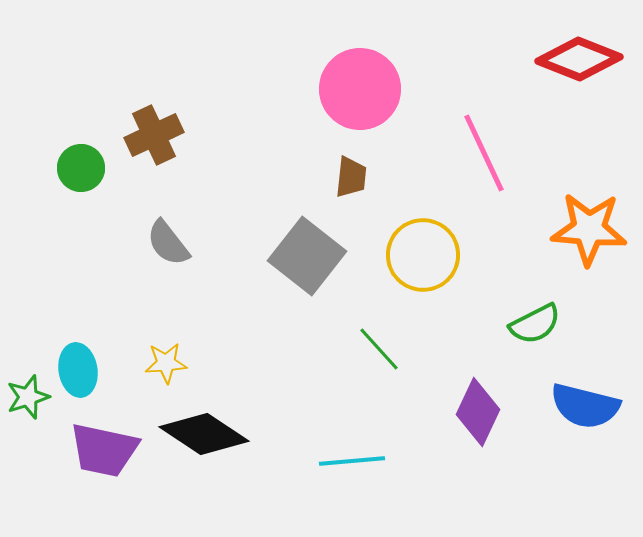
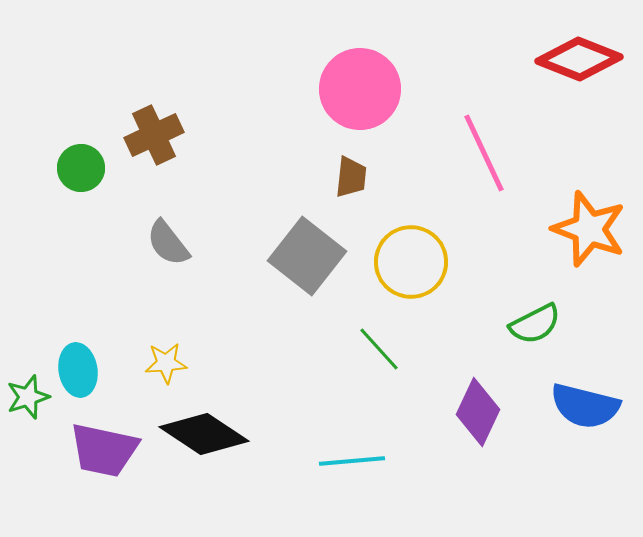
orange star: rotated 16 degrees clockwise
yellow circle: moved 12 px left, 7 px down
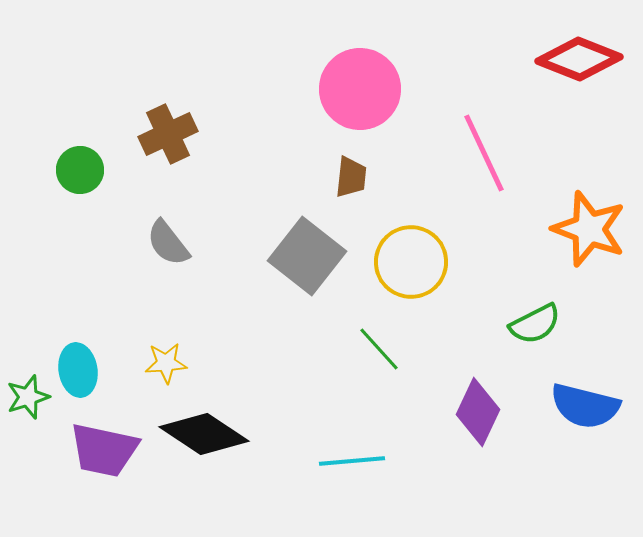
brown cross: moved 14 px right, 1 px up
green circle: moved 1 px left, 2 px down
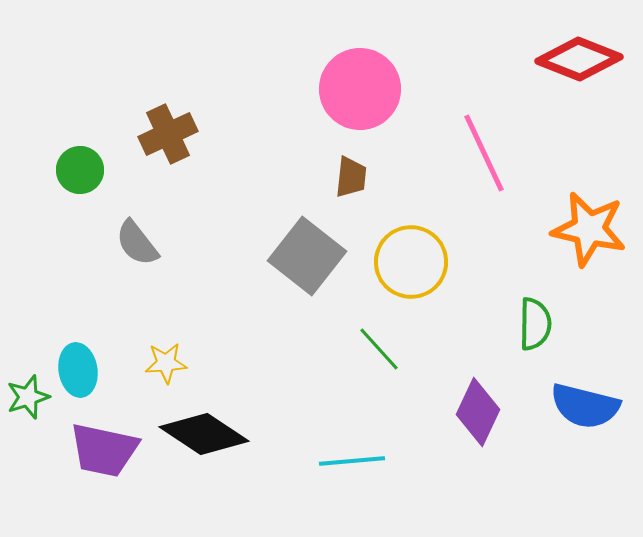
orange star: rotated 8 degrees counterclockwise
gray semicircle: moved 31 px left
green semicircle: rotated 62 degrees counterclockwise
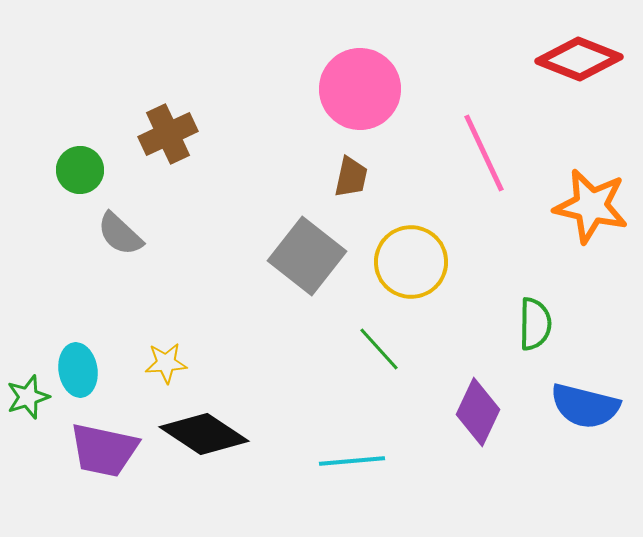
brown trapezoid: rotated 6 degrees clockwise
orange star: moved 2 px right, 23 px up
gray semicircle: moved 17 px left, 9 px up; rotated 9 degrees counterclockwise
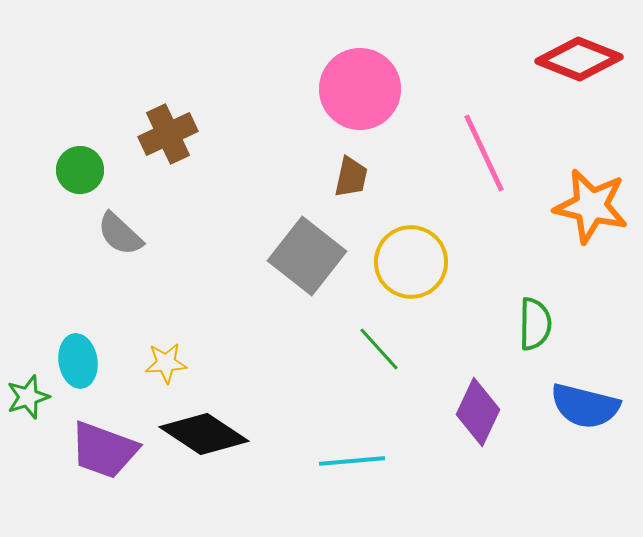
cyan ellipse: moved 9 px up
purple trapezoid: rotated 8 degrees clockwise
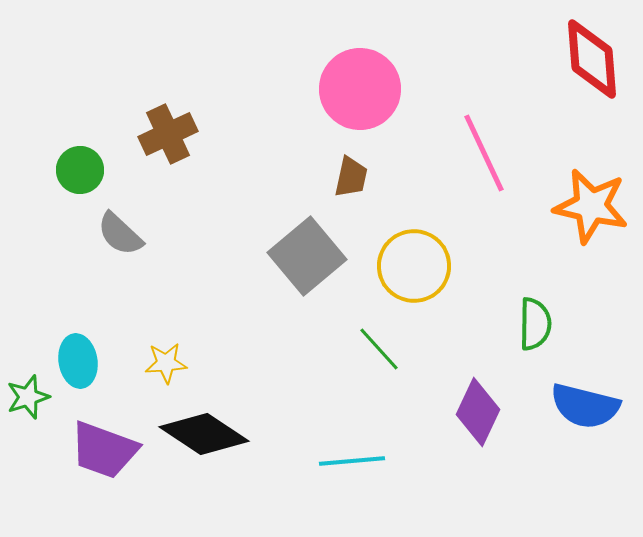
red diamond: moved 13 px right; rotated 64 degrees clockwise
gray square: rotated 12 degrees clockwise
yellow circle: moved 3 px right, 4 px down
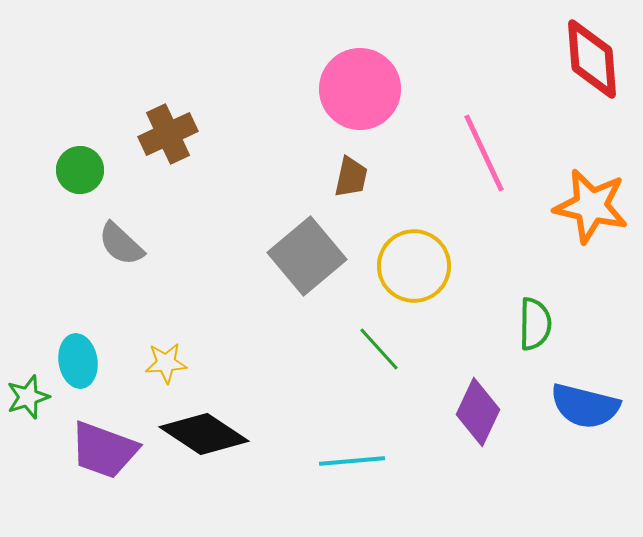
gray semicircle: moved 1 px right, 10 px down
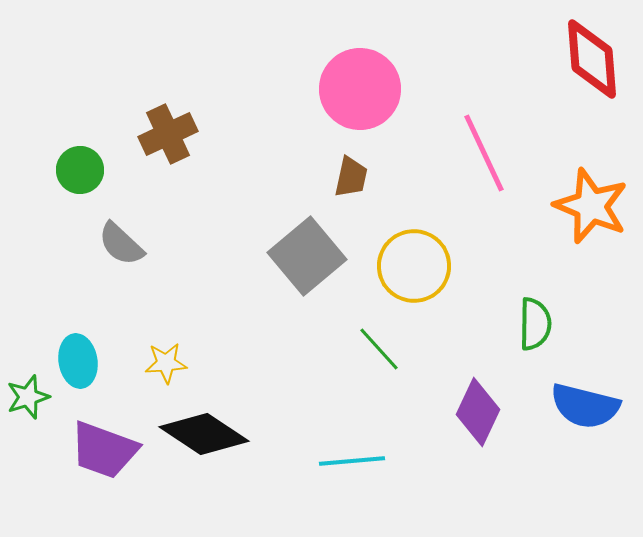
orange star: rotated 10 degrees clockwise
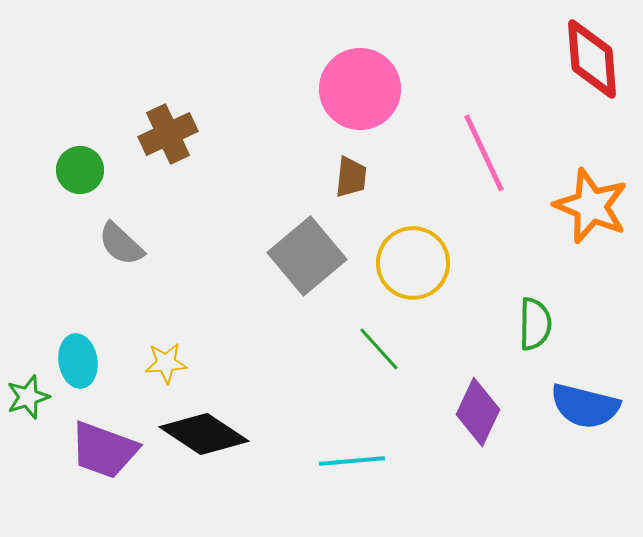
brown trapezoid: rotated 6 degrees counterclockwise
yellow circle: moved 1 px left, 3 px up
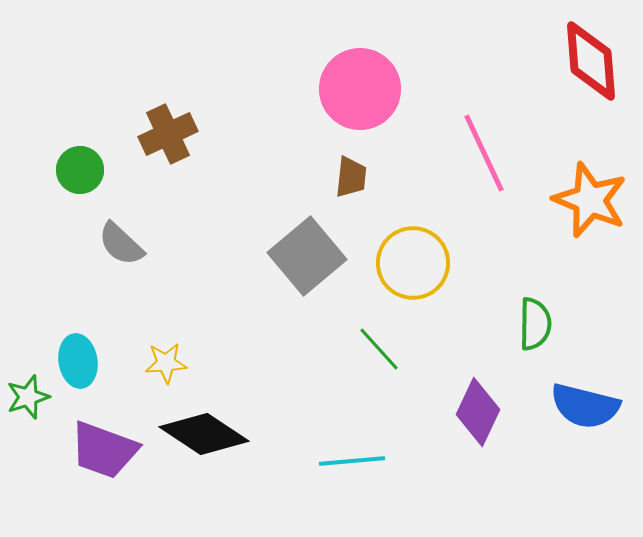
red diamond: moved 1 px left, 2 px down
orange star: moved 1 px left, 6 px up
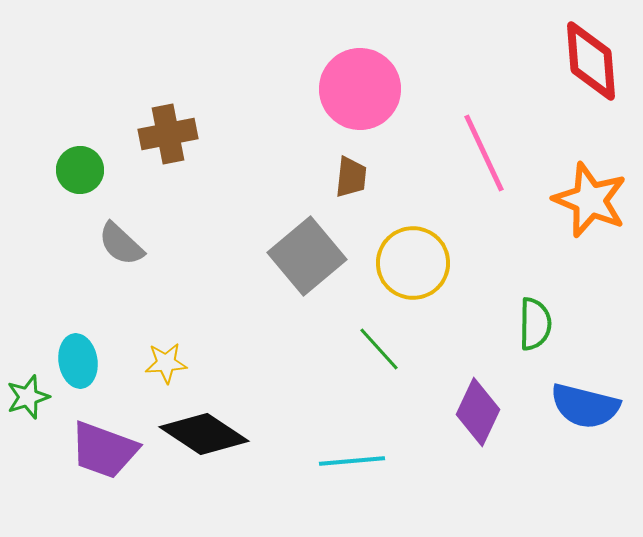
brown cross: rotated 14 degrees clockwise
